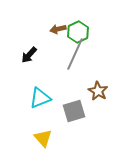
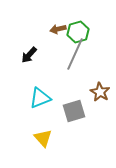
green hexagon: rotated 10 degrees clockwise
brown star: moved 2 px right, 1 px down
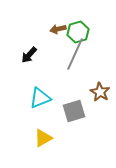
yellow triangle: rotated 42 degrees clockwise
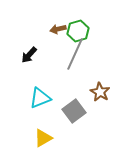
green hexagon: moved 1 px up
gray square: rotated 20 degrees counterclockwise
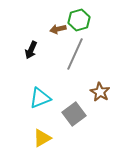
green hexagon: moved 1 px right, 11 px up
black arrow: moved 2 px right, 5 px up; rotated 18 degrees counterclockwise
gray square: moved 3 px down
yellow triangle: moved 1 px left
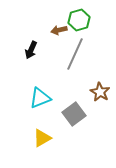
brown arrow: moved 1 px right, 1 px down
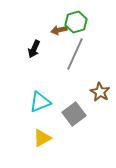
green hexagon: moved 3 px left, 2 px down
black arrow: moved 3 px right, 1 px up
cyan triangle: moved 4 px down
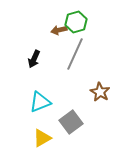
black arrow: moved 10 px down
gray square: moved 3 px left, 8 px down
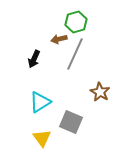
brown arrow: moved 9 px down
cyan triangle: rotated 10 degrees counterclockwise
gray square: rotated 30 degrees counterclockwise
yellow triangle: rotated 36 degrees counterclockwise
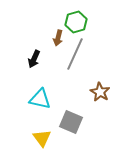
brown arrow: moved 1 px left, 1 px up; rotated 63 degrees counterclockwise
cyan triangle: moved 3 px up; rotated 45 degrees clockwise
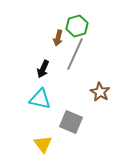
green hexagon: moved 1 px right, 4 px down
black arrow: moved 9 px right, 10 px down
yellow triangle: moved 1 px right, 6 px down
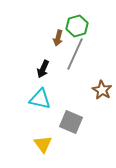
brown star: moved 2 px right, 2 px up
